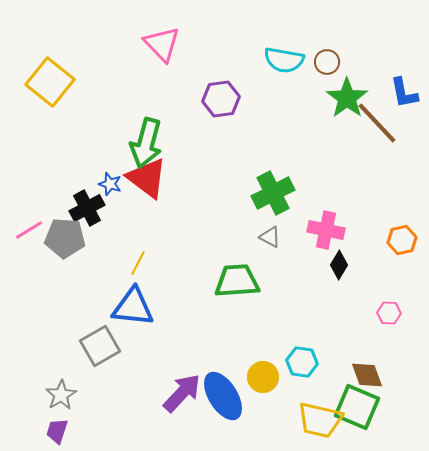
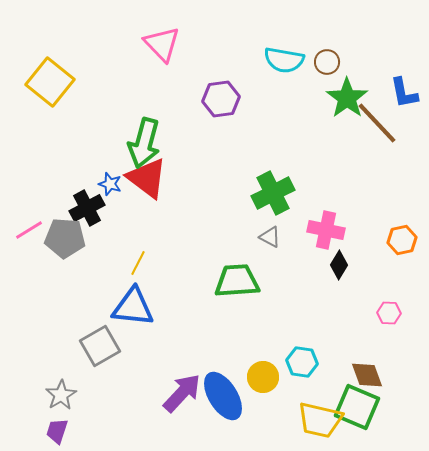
green arrow: moved 2 px left
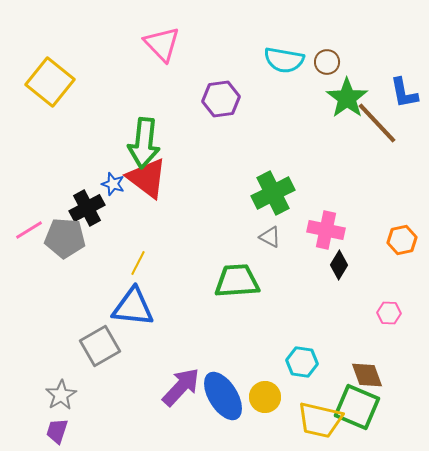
green arrow: rotated 9 degrees counterclockwise
blue star: moved 3 px right
yellow circle: moved 2 px right, 20 px down
purple arrow: moved 1 px left, 6 px up
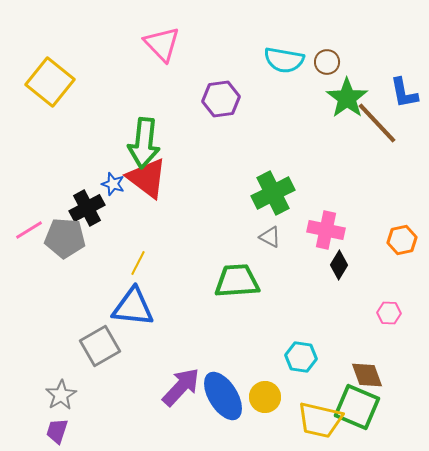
cyan hexagon: moved 1 px left, 5 px up
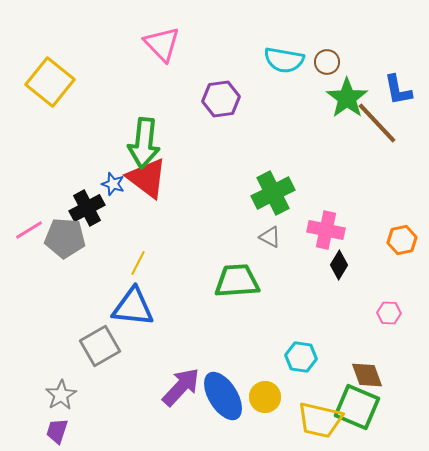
blue L-shape: moved 6 px left, 3 px up
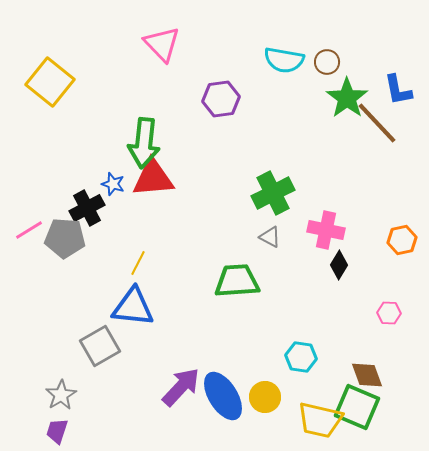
red triangle: moved 6 px right; rotated 42 degrees counterclockwise
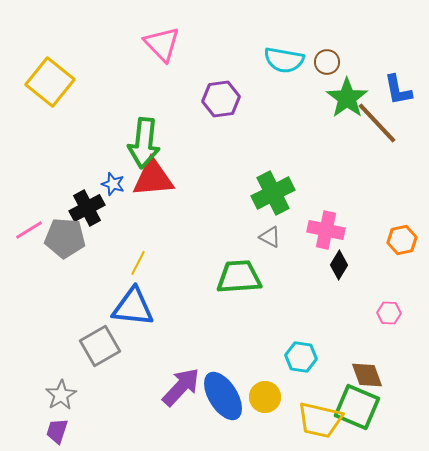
green trapezoid: moved 2 px right, 4 px up
